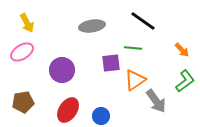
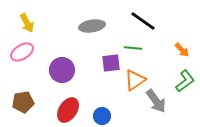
blue circle: moved 1 px right
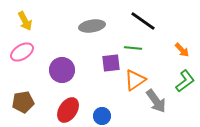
yellow arrow: moved 2 px left, 2 px up
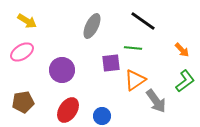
yellow arrow: moved 2 px right; rotated 30 degrees counterclockwise
gray ellipse: rotated 55 degrees counterclockwise
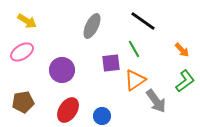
green line: moved 1 px right, 1 px down; rotated 54 degrees clockwise
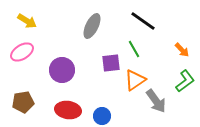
red ellipse: rotated 65 degrees clockwise
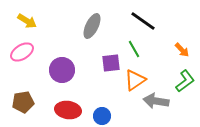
gray arrow: rotated 135 degrees clockwise
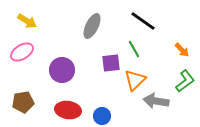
orange triangle: rotated 10 degrees counterclockwise
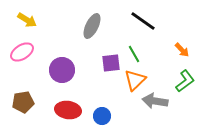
yellow arrow: moved 1 px up
green line: moved 5 px down
gray arrow: moved 1 px left
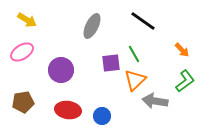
purple circle: moved 1 px left
